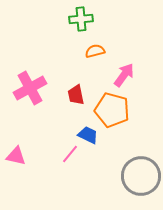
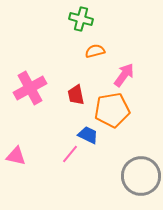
green cross: rotated 20 degrees clockwise
orange pentagon: rotated 24 degrees counterclockwise
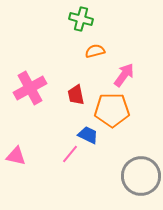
orange pentagon: rotated 8 degrees clockwise
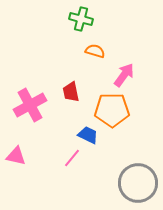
orange semicircle: rotated 30 degrees clockwise
pink cross: moved 17 px down
red trapezoid: moved 5 px left, 3 px up
pink line: moved 2 px right, 4 px down
gray circle: moved 3 px left, 7 px down
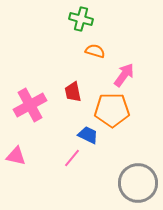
red trapezoid: moved 2 px right
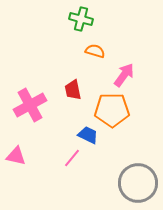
red trapezoid: moved 2 px up
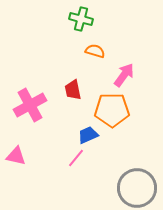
blue trapezoid: rotated 50 degrees counterclockwise
pink line: moved 4 px right
gray circle: moved 1 px left, 5 px down
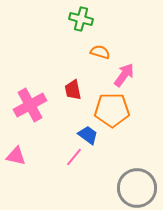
orange semicircle: moved 5 px right, 1 px down
blue trapezoid: rotated 60 degrees clockwise
pink line: moved 2 px left, 1 px up
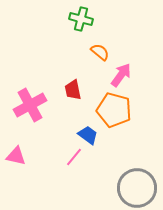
orange semicircle: rotated 24 degrees clockwise
pink arrow: moved 3 px left
orange pentagon: moved 2 px right; rotated 16 degrees clockwise
